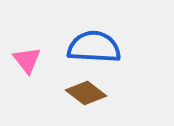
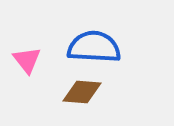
brown diamond: moved 4 px left, 1 px up; rotated 33 degrees counterclockwise
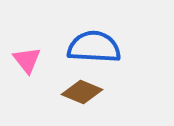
brown diamond: rotated 18 degrees clockwise
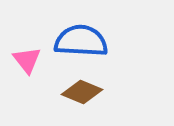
blue semicircle: moved 13 px left, 6 px up
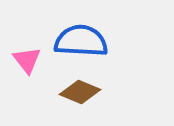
brown diamond: moved 2 px left
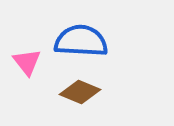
pink triangle: moved 2 px down
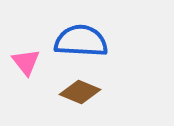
pink triangle: moved 1 px left
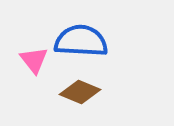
pink triangle: moved 8 px right, 2 px up
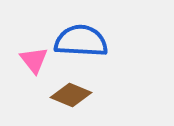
brown diamond: moved 9 px left, 3 px down
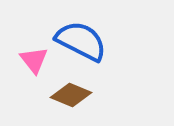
blue semicircle: rotated 24 degrees clockwise
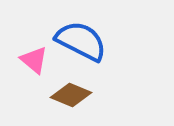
pink triangle: rotated 12 degrees counterclockwise
